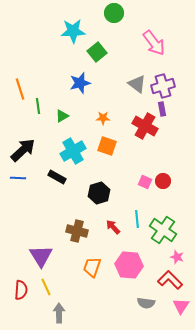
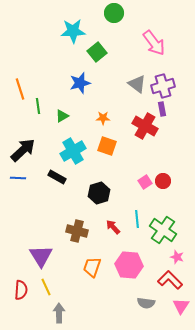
pink square: rotated 32 degrees clockwise
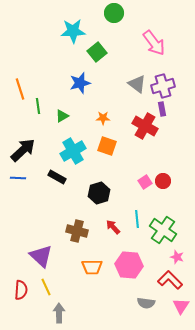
purple triangle: rotated 15 degrees counterclockwise
orange trapezoid: rotated 110 degrees counterclockwise
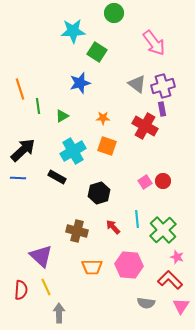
green square: rotated 18 degrees counterclockwise
green cross: rotated 12 degrees clockwise
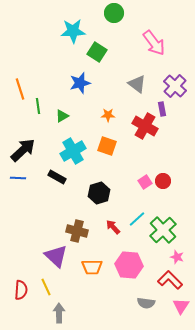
purple cross: moved 12 px right; rotated 30 degrees counterclockwise
orange star: moved 5 px right, 3 px up
cyan line: rotated 54 degrees clockwise
purple triangle: moved 15 px right
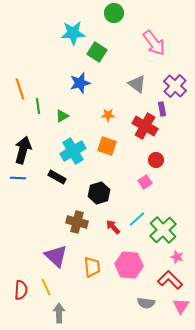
cyan star: moved 2 px down
black arrow: rotated 32 degrees counterclockwise
red circle: moved 7 px left, 21 px up
brown cross: moved 9 px up
orange trapezoid: rotated 95 degrees counterclockwise
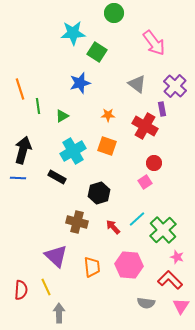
red circle: moved 2 px left, 3 px down
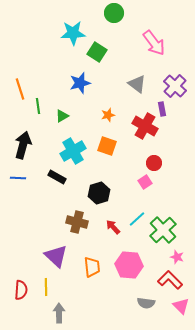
orange star: rotated 16 degrees counterclockwise
black arrow: moved 5 px up
yellow line: rotated 24 degrees clockwise
pink triangle: rotated 18 degrees counterclockwise
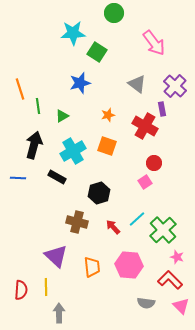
black arrow: moved 11 px right
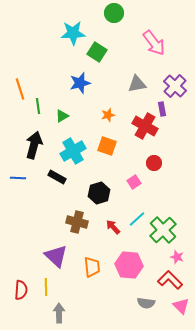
gray triangle: rotated 48 degrees counterclockwise
pink square: moved 11 px left
